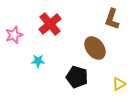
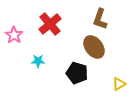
brown L-shape: moved 12 px left
pink star: rotated 18 degrees counterclockwise
brown ellipse: moved 1 px left, 1 px up
black pentagon: moved 4 px up
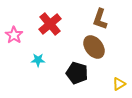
cyan star: moved 1 px up
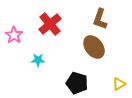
black pentagon: moved 10 px down
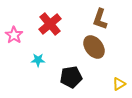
black pentagon: moved 6 px left, 6 px up; rotated 25 degrees counterclockwise
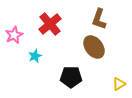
brown L-shape: moved 1 px left
pink star: rotated 12 degrees clockwise
cyan star: moved 3 px left, 4 px up; rotated 24 degrees counterclockwise
black pentagon: rotated 10 degrees clockwise
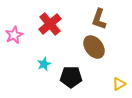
cyan star: moved 9 px right, 8 px down
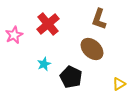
red cross: moved 2 px left
brown ellipse: moved 2 px left, 2 px down; rotated 10 degrees counterclockwise
black pentagon: rotated 25 degrees clockwise
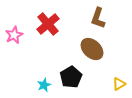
brown L-shape: moved 1 px left, 1 px up
cyan star: moved 21 px down
black pentagon: rotated 15 degrees clockwise
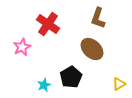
red cross: rotated 15 degrees counterclockwise
pink star: moved 8 px right, 12 px down
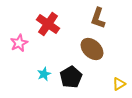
pink star: moved 3 px left, 4 px up
cyan star: moved 11 px up
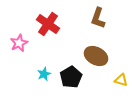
brown ellipse: moved 4 px right, 7 px down; rotated 15 degrees counterclockwise
yellow triangle: moved 2 px right, 4 px up; rotated 48 degrees clockwise
